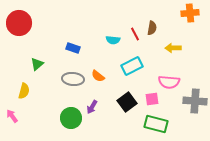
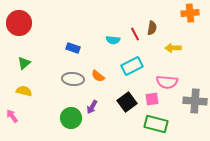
green triangle: moved 13 px left, 1 px up
pink semicircle: moved 2 px left
yellow semicircle: rotated 91 degrees counterclockwise
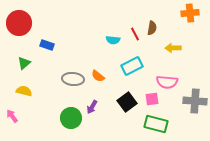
blue rectangle: moved 26 px left, 3 px up
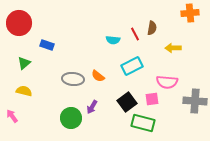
green rectangle: moved 13 px left, 1 px up
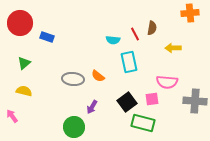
red circle: moved 1 px right
blue rectangle: moved 8 px up
cyan rectangle: moved 3 px left, 4 px up; rotated 75 degrees counterclockwise
green circle: moved 3 px right, 9 px down
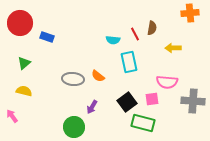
gray cross: moved 2 px left
